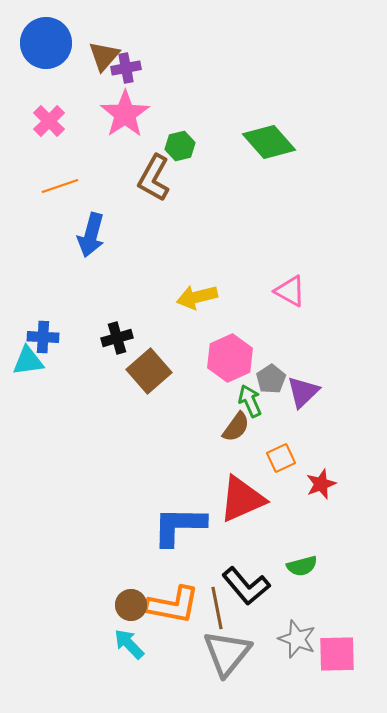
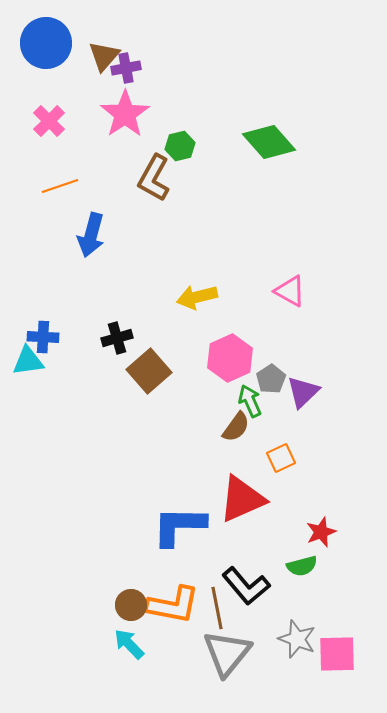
red star: moved 48 px down
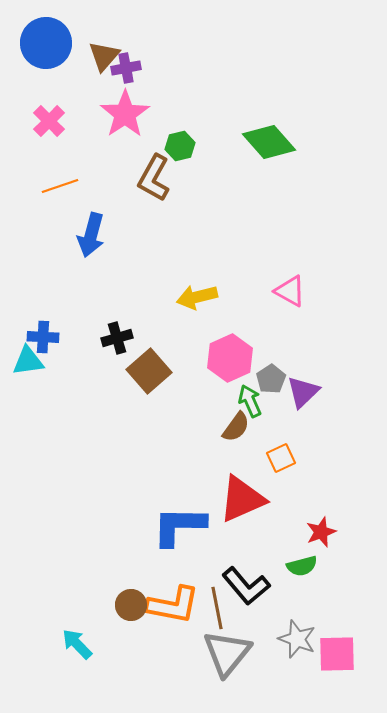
cyan arrow: moved 52 px left
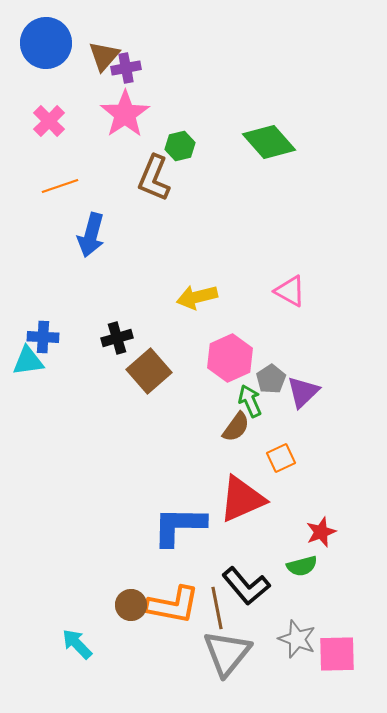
brown L-shape: rotated 6 degrees counterclockwise
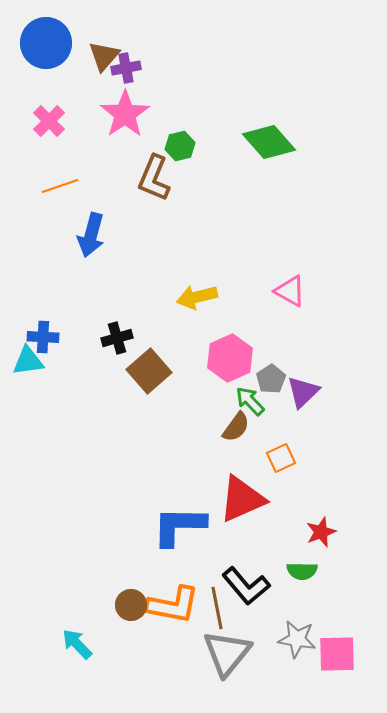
green arrow: rotated 20 degrees counterclockwise
green semicircle: moved 5 px down; rotated 16 degrees clockwise
gray star: rotated 12 degrees counterclockwise
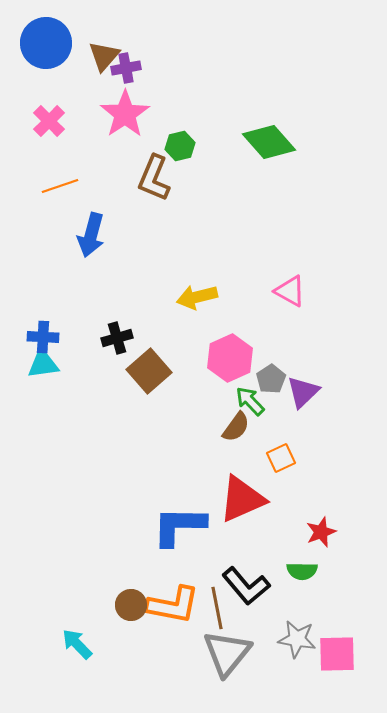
cyan triangle: moved 15 px right, 3 px down
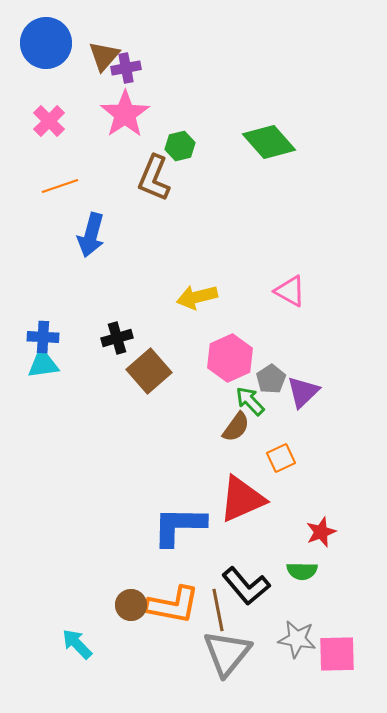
brown line: moved 1 px right, 2 px down
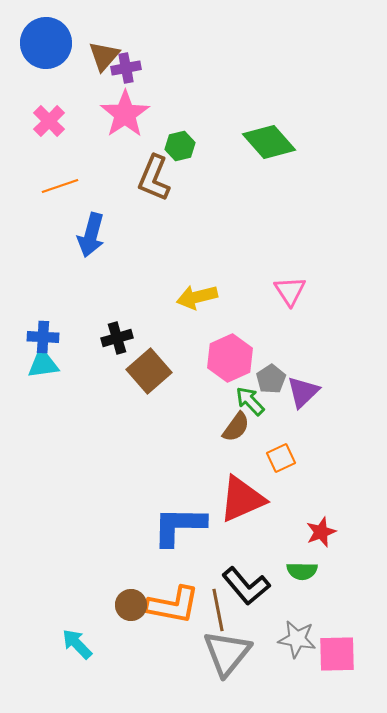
pink triangle: rotated 28 degrees clockwise
